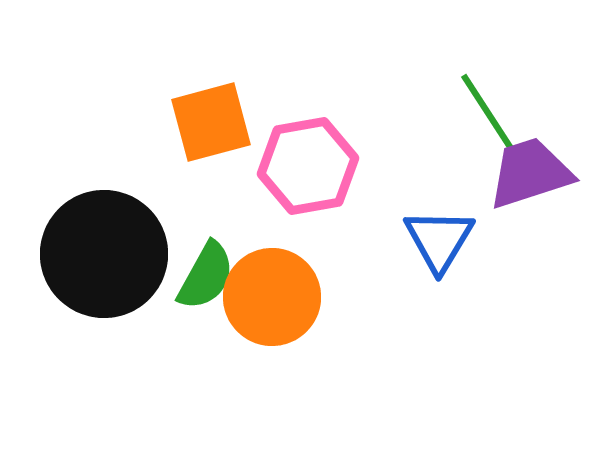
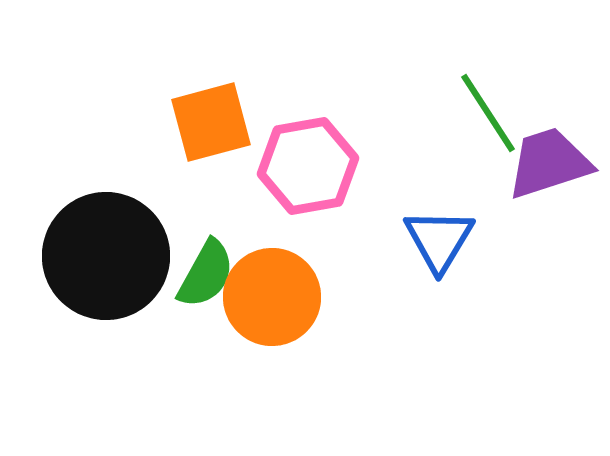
purple trapezoid: moved 19 px right, 10 px up
black circle: moved 2 px right, 2 px down
green semicircle: moved 2 px up
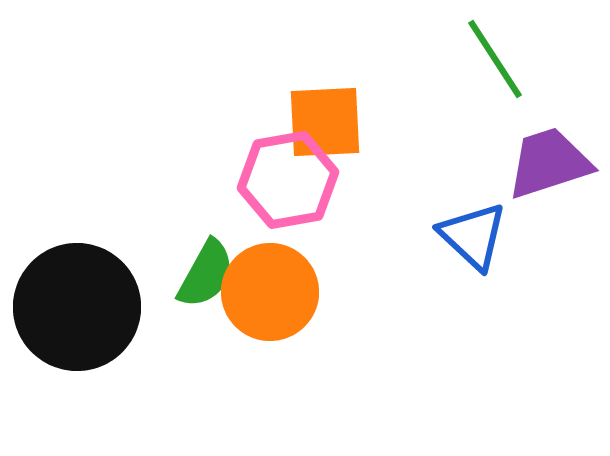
green line: moved 7 px right, 54 px up
orange square: moved 114 px right; rotated 12 degrees clockwise
pink hexagon: moved 20 px left, 14 px down
blue triangle: moved 34 px right, 4 px up; rotated 18 degrees counterclockwise
black circle: moved 29 px left, 51 px down
orange circle: moved 2 px left, 5 px up
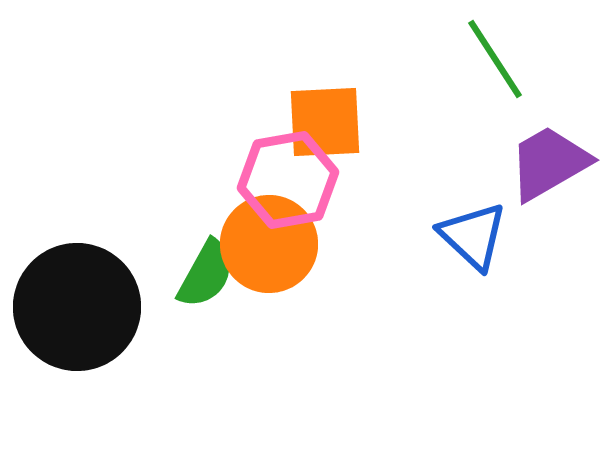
purple trapezoid: rotated 12 degrees counterclockwise
orange circle: moved 1 px left, 48 px up
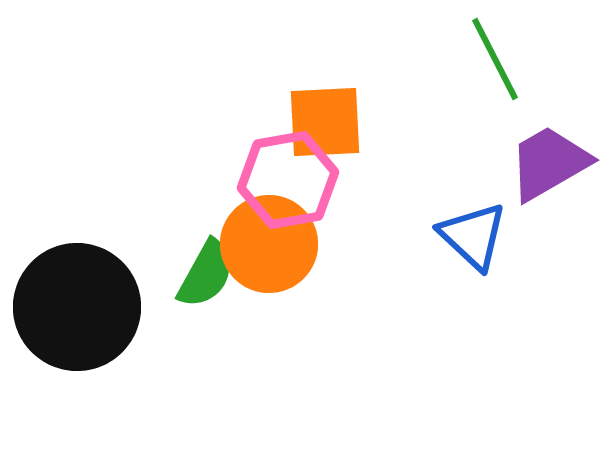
green line: rotated 6 degrees clockwise
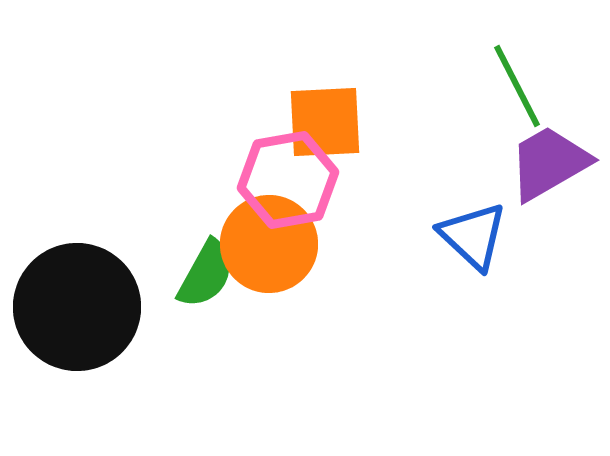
green line: moved 22 px right, 27 px down
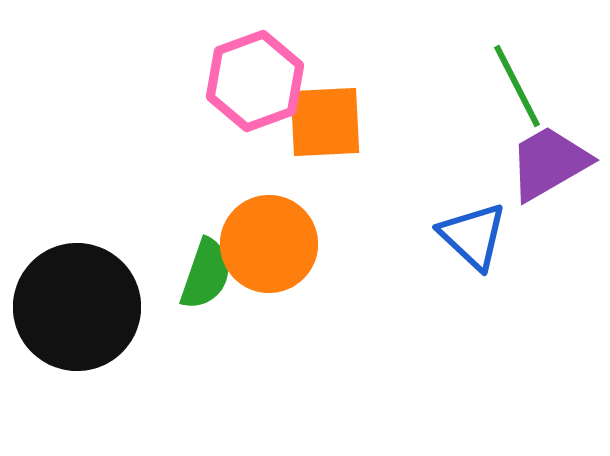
pink hexagon: moved 33 px left, 99 px up; rotated 10 degrees counterclockwise
green semicircle: rotated 10 degrees counterclockwise
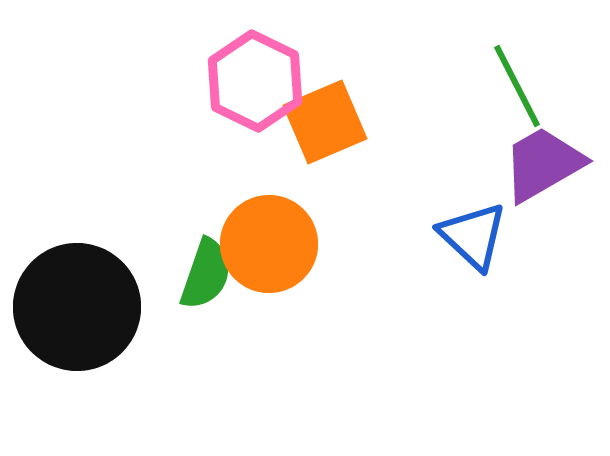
pink hexagon: rotated 14 degrees counterclockwise
orange square: rotated 20 degrees counterclockwise
purple trapezoid: moved 6 px left, 1 px down
